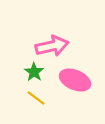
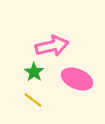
pink ellipse: moved 2 px right, 1 px up
yellow line: moved 3 px left, 2 px down
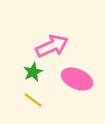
pink arrow: rotated 12 degrees counterclockwise
green star: moved 1 px left; rotated 12 degrees clockwise
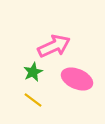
pink arrow: moved 2 px right
